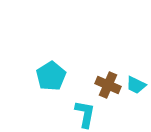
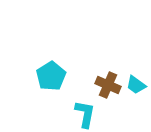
cyan trapezoid: rotated 10 degrees clockwise
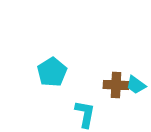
cyan pentagon: moved 1 px right, 4 px up
brown cross: moved 8 px right; rotated 20 degrees counterclockwise
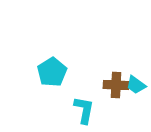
cyan L-shape: moved 1 px left, 4 px up
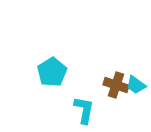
brown cross: rotated 15 degrees clockwise
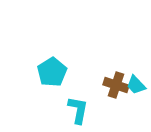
cyan trapezoid: rotated 10 degrees clockwise
cyan L-shape: moved 6 px left
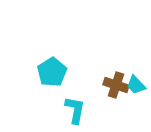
cyan L-shape: moved 3 px left
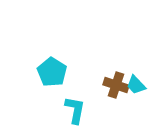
cyan pentagon: rotated 8 degrees counterclockwise
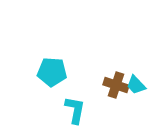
cyan pentagon: rotated 28 degrees counterclockwise
